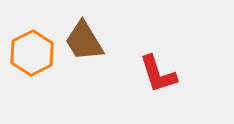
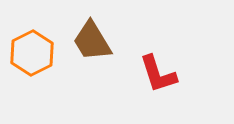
brown trapezoid: moved 8 px right
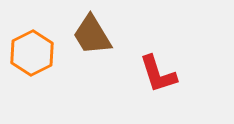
brown trapezoid: moved 6 px up
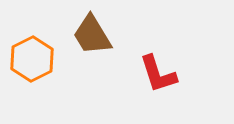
orange hexagon: moved 6 px down
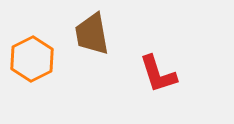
brown trapezoid: moved 1 px up; rotated 21 degrees clockwise
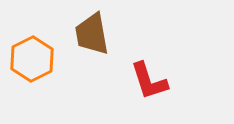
red L-shape: moved 9 px left, 7 px down
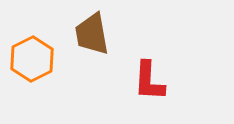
red L-shape: rotated 21 degrees clockwise
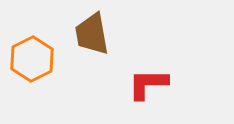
red L-shape: moved 1 px left, 3 px down; rotated 87 degrees clockwise
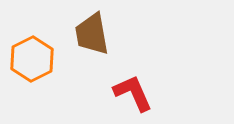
red L-shape: moved 15 px left, 9 px down; rotated 66 degrees clockwise
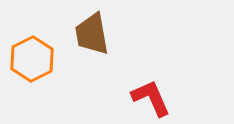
red L-shape: moved 18 px right, 5 px down
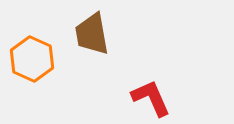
orange hexagon: rotated 9 degrees counterclockwise
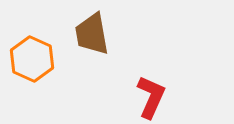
red L-shape: moved 1 px up; rotated 48 degrees clockwise
